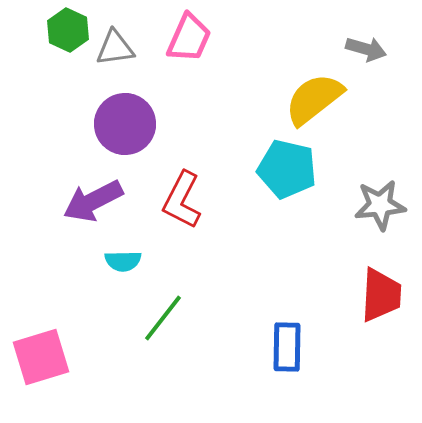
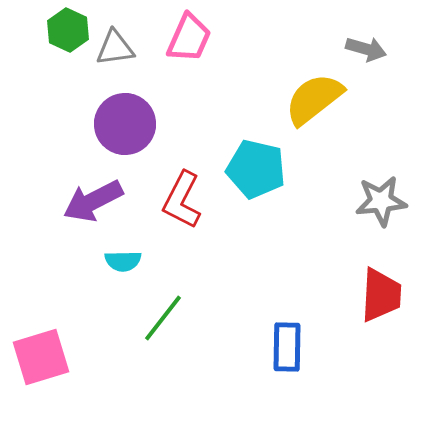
cyan pentagon: moved 31 px left
gray star: moved 1 px right, 4 px up
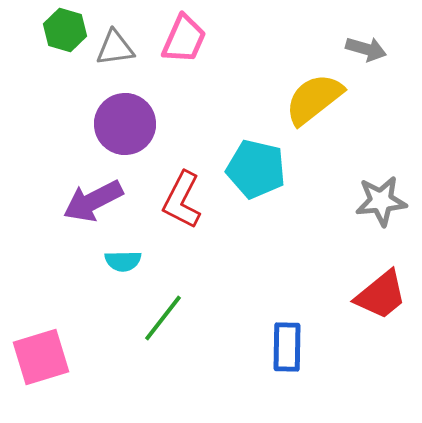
green hexagon: moved 3 px left; rotated 9 degrees counterclockwise
pink trapezoid: moved 5 px left, 1 px down
red trapezoid: rotated 48 degrees clockwise
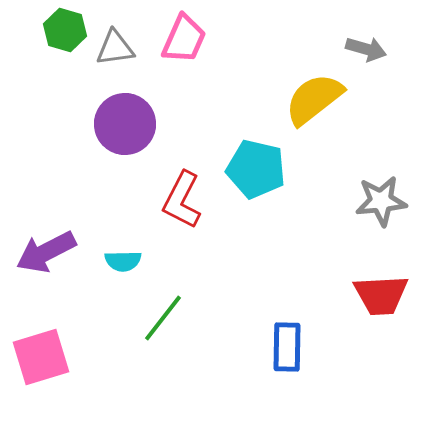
purple arrow: moved 47 px left, 51 px down
red trapezoid: rotated 36 degrees clockwise
